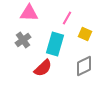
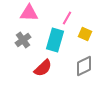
cyan rectangle: moved 4 px up
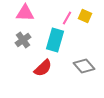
pink triangle: moved 4 px left
yellow square: moved 18 px up
gray diamond: rotated 75 degrees clockwise
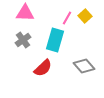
yellow square: rotated 24 degrees clockwise
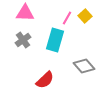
red semicircle: moved 2 px right, 12 px down
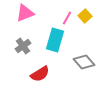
pink triangle: rotated 24 degrees counterclockwise
gray cross: moved 6 px down
gray diamond: moved 4 px up
red semicircle: moved 5 px left, 6 px up; rotated 12 degrees clockwise
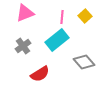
pink line: moved 5 px left, 1 px up; rotated 24 degrees counterclockwise
cyan rectangle: moved 2 px right; rotated 35 degrees clockwise
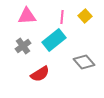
pink triangle: moved 2 px right, 3 px down; rotated 18 degrees clockwise
cyan rectangle: moved 3 px left
